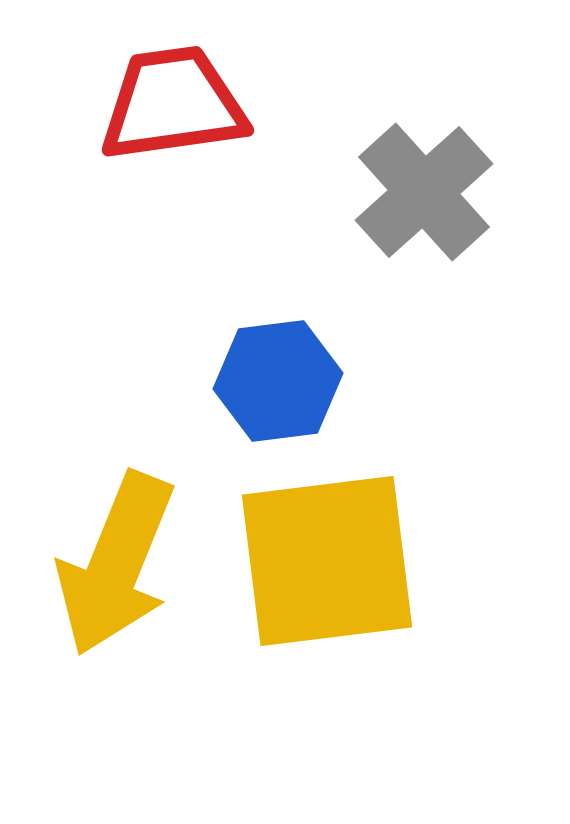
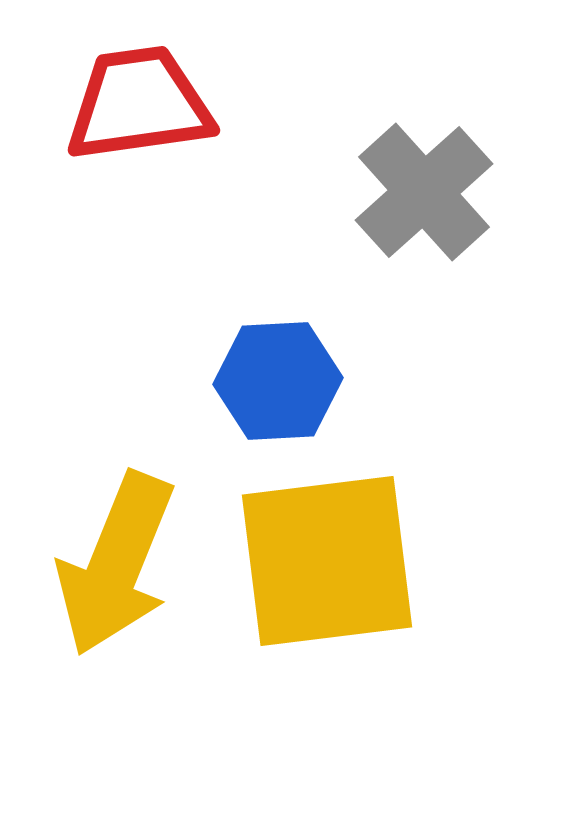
red trapezoid: moved 34 px left
blue hexagon: rotated 4 degrees clockwise
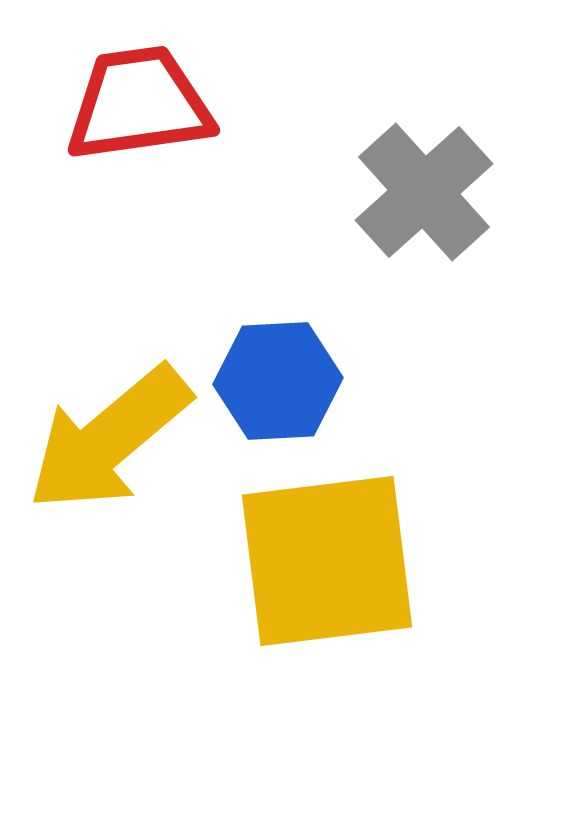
yellow arrow: moved 7 px left, 125 px up; rotated 28 degrees clockwise
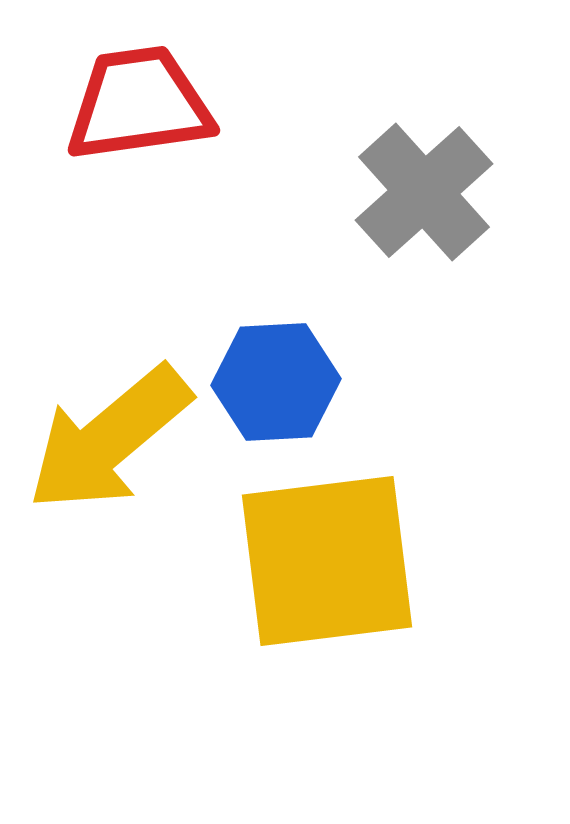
blue hexagon: moved 2 px left, 1 px down
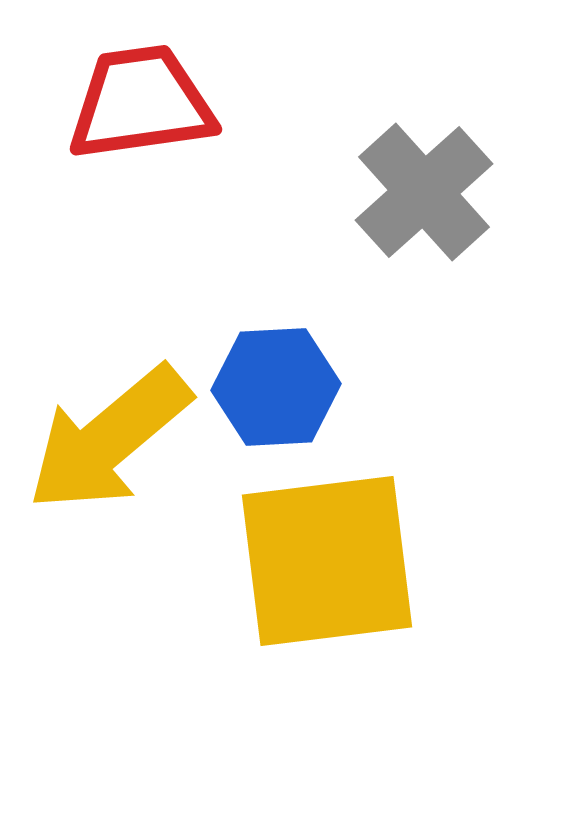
red trapezoid: moved 2 px right, 1 px up
blue hexagon: moved 5 px down
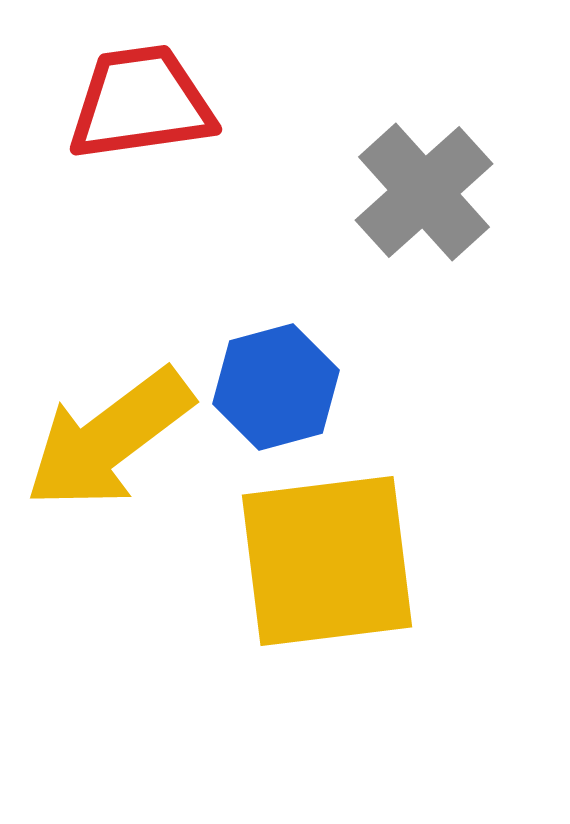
blue hexagon: rotated 12 degrees counterclockwise
yellow arrow: rotated 3 degrees clockwise
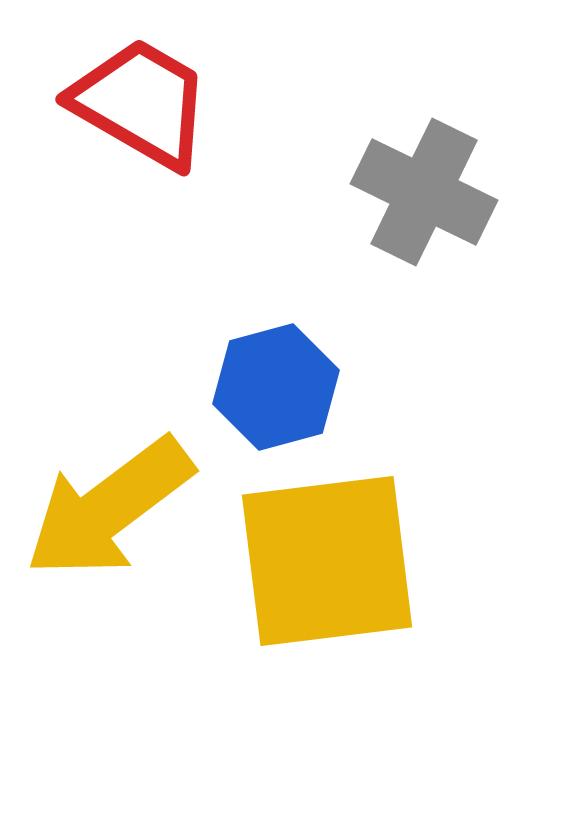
red trapezoid: rotated 38 degrees clockwise
gray cross: rotated 22 degrees counterclockwise
yellow arrow: moved 69 px down
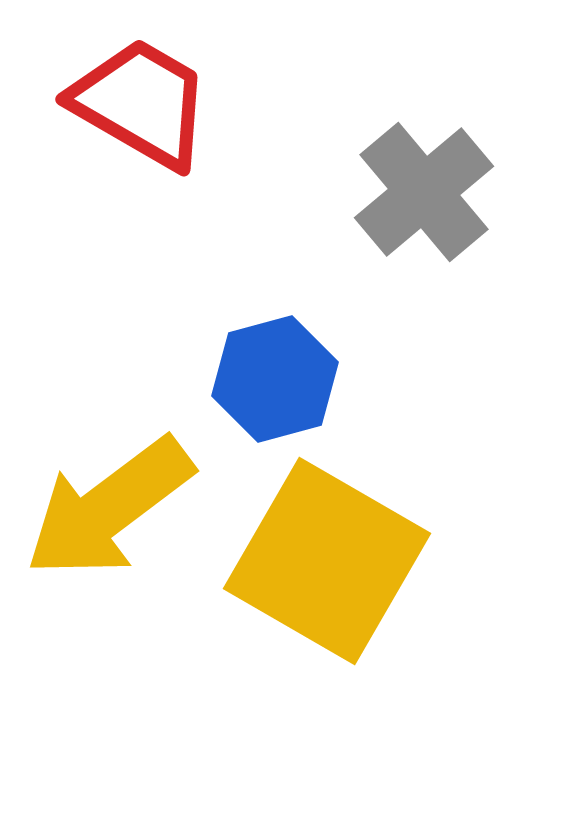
gray cross: rotated 24 degrees clockwise
blue hexagon: moved 1 px left, 8 px up
yellow square: rotated 37 degrees clockwise
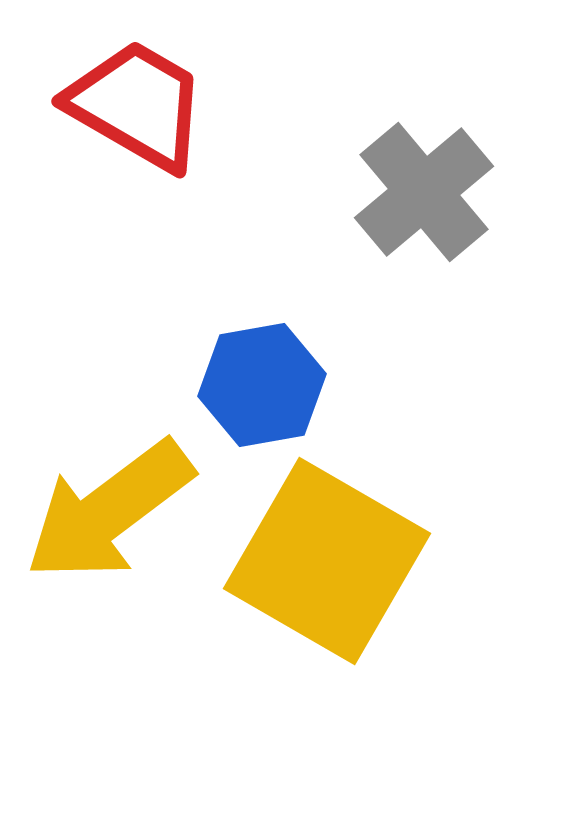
red trapezoid: moved 4 px left, 2 px down
blue hexagon: moved 13 px left, 6 px down; rotated 5 degrees clockwise
yellow arrow: moved 3 px down
